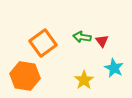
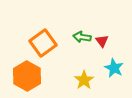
orange hexagon: moved 2 px right; rotated 20 degrees clockwise
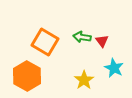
orange square: moved 2 px right, 1 px up; rotated 24 degrees counterclockwise
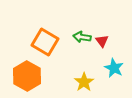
yellow star: moved 2 px down
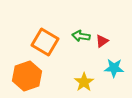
green arrow: moved 1 px left, 1 px up
red triangle: rotated 32 degrees clockwise
cyan star: rotated 24 degrees counterclockwise
orange hexagon: rotated 12 degrees clockwise
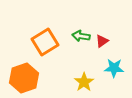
orange square: rotated 28 degrees clockwise
orange hexagon: moved 3 px left, 2 px down
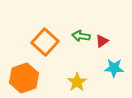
orange square: rotated 16 degrees counterclockwise
yellow star: moved 7 px left
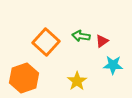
orange square: moved 1 px right
cyan star: moved 1 px left, 3 px up
yellow star: moved 1 px up
